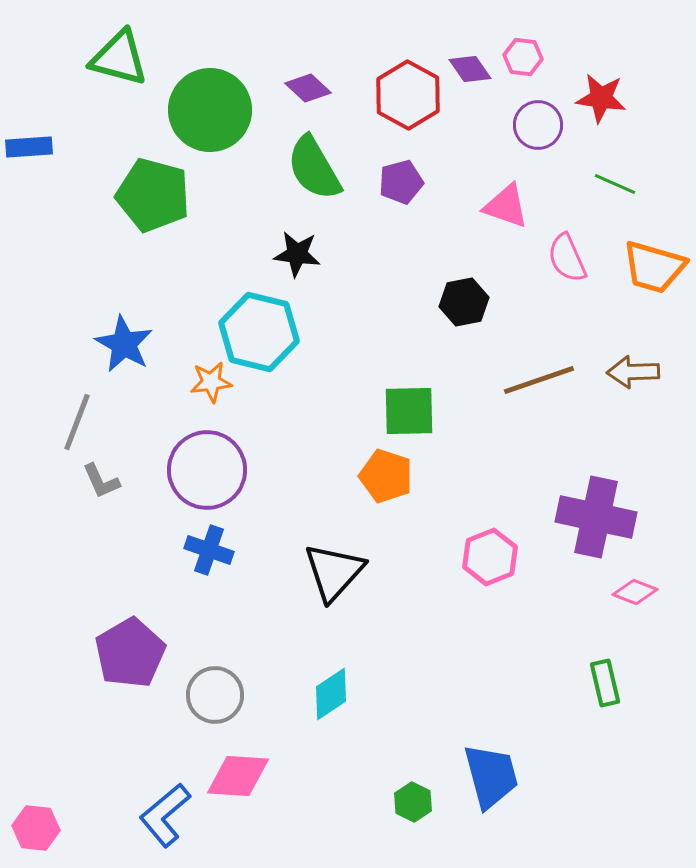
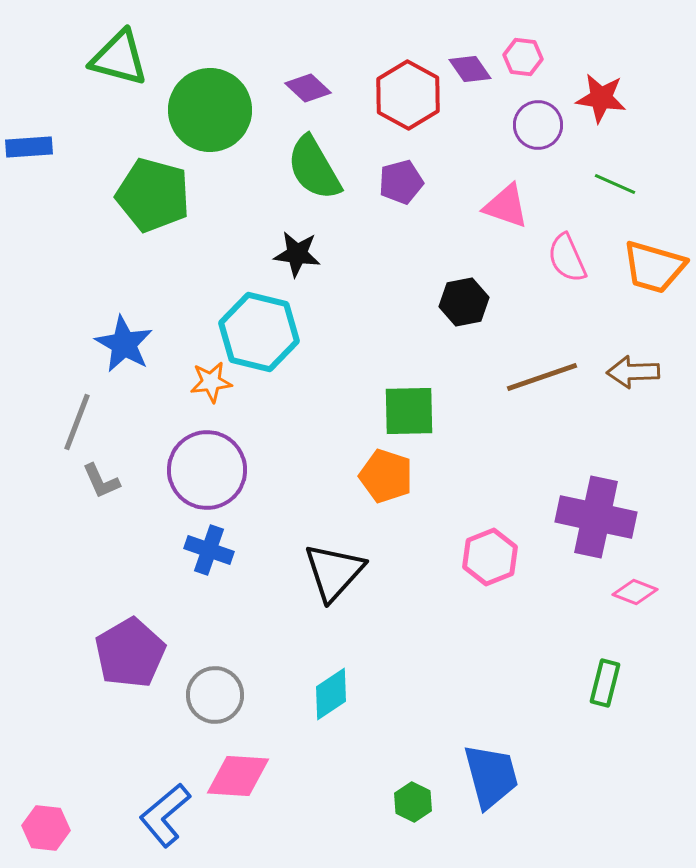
brown line at (539, 380): moved 3 px right, 3 px up
green rectangle at (605, 683): rotated 27 degrees clockwise
pink hexagon at (36, 828): moved 10 px right
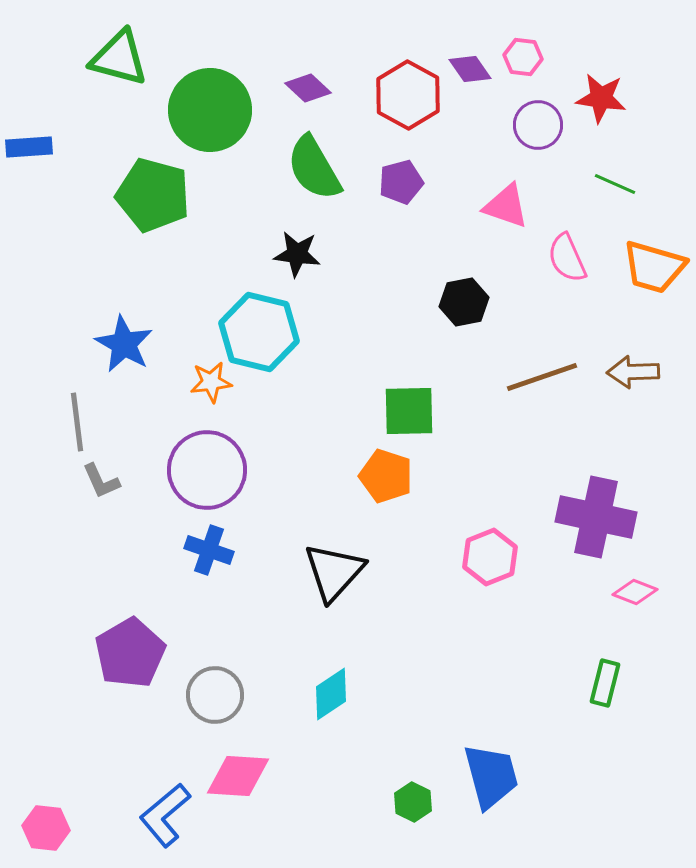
gray line at (77, 422): rotated 28 degrees counterclockwise
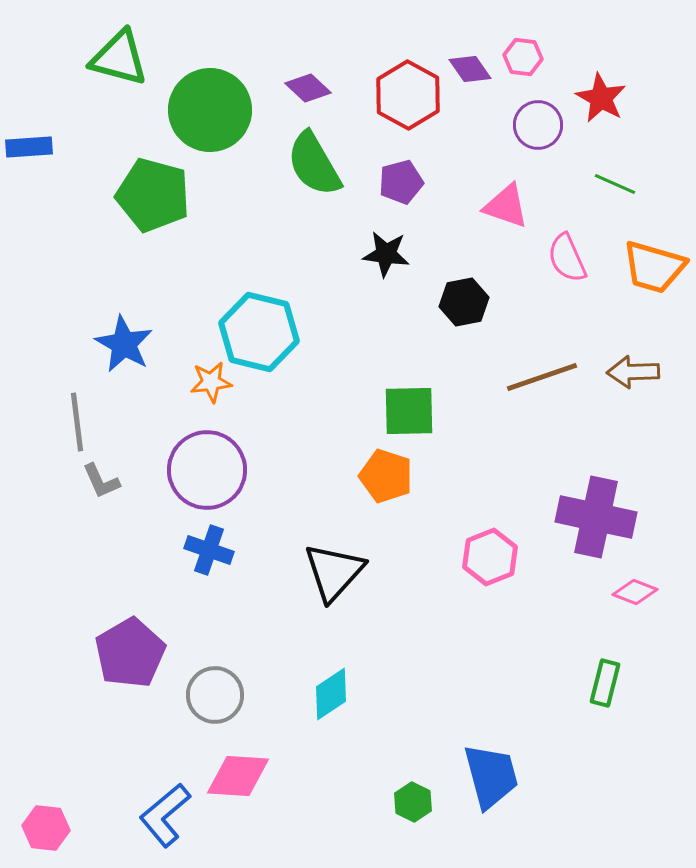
red star at (601, 98): rotated 21 degrees clockwise
green semicircle at (314, 168): moved 4 px up
black star at (297, 254): moved 89 px right
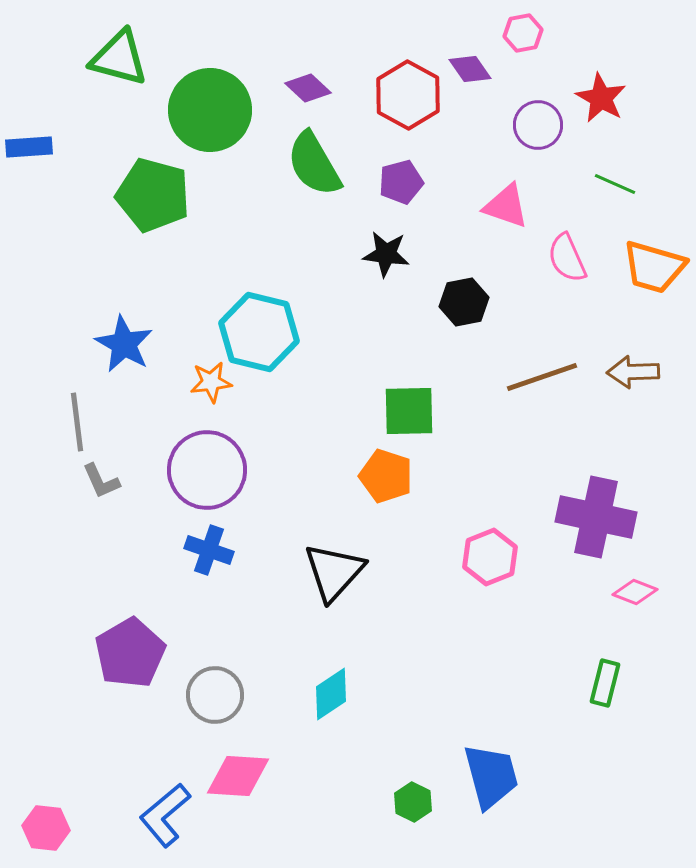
pink hexagon at (523, 57): moved 24 px up; rotated 18 degrees counterclockwise
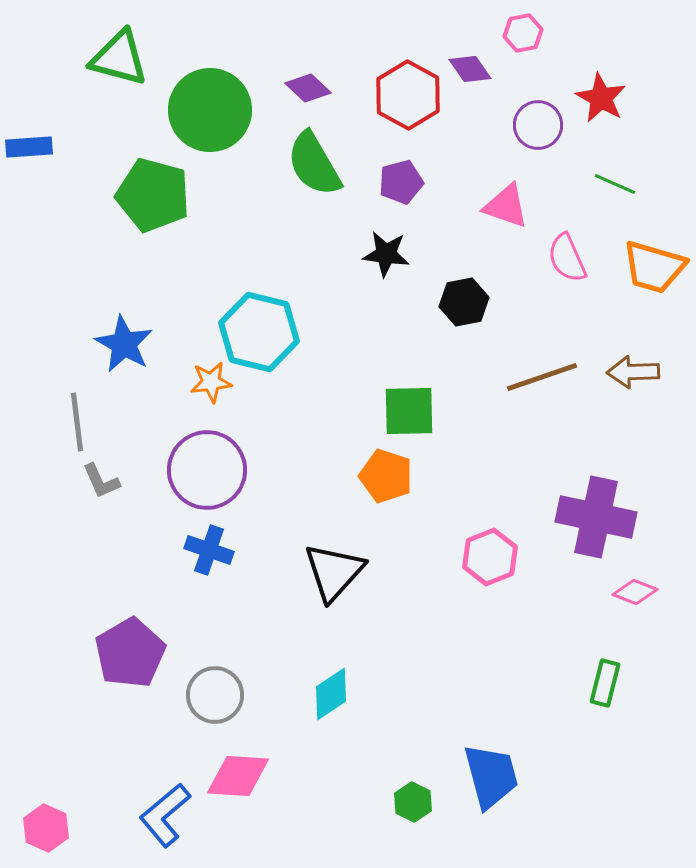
pink hexagon at (46, 828): rotated 18 degrees clockwise
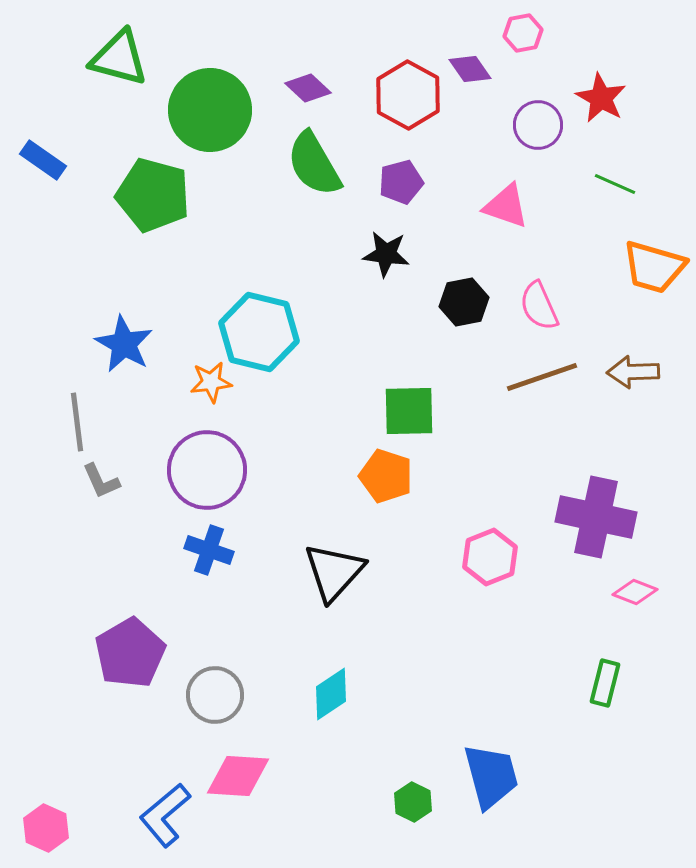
blue rectangle at (29, 147): moved 14 px right, 13 px down; rotated 39 degrees clockwise
pink semicircle at (567, 258): moved 28 px left, 48 px down
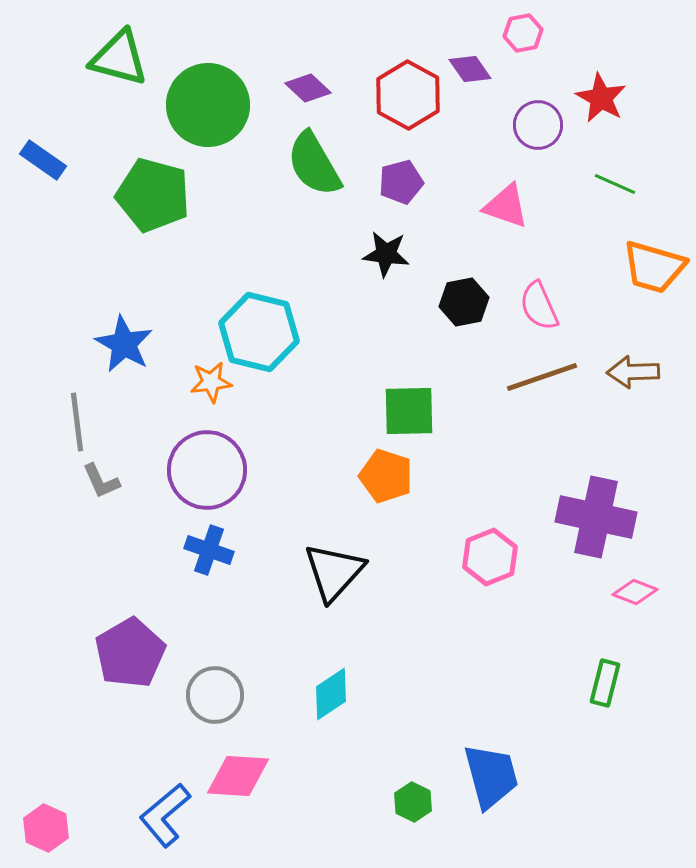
green circle at (210, 110): moved 2 px left, 5 px up
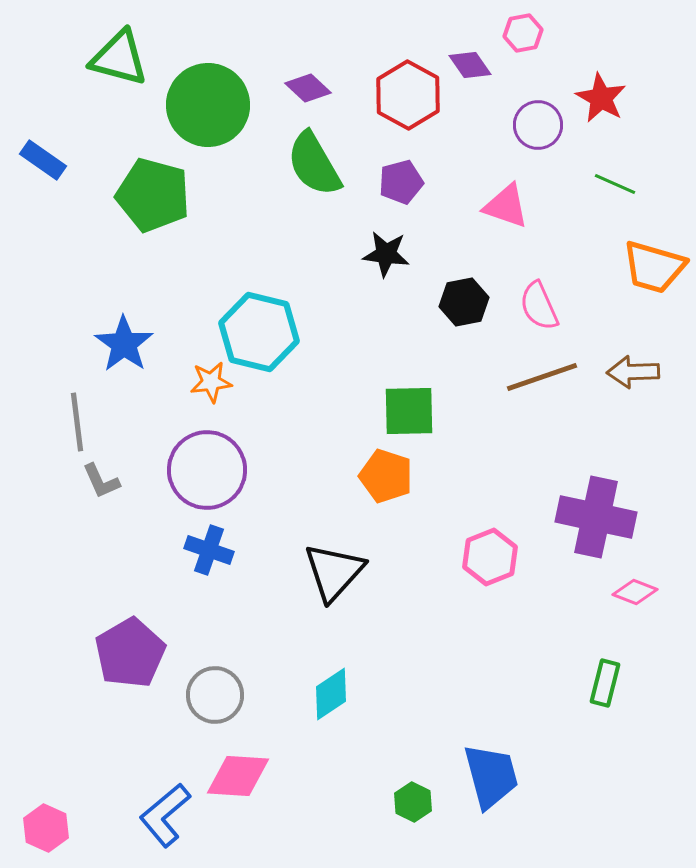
purple diamond at (470, 69): moved 4 px up
blue star at (124, 344): rotated 6 degrees clockwise
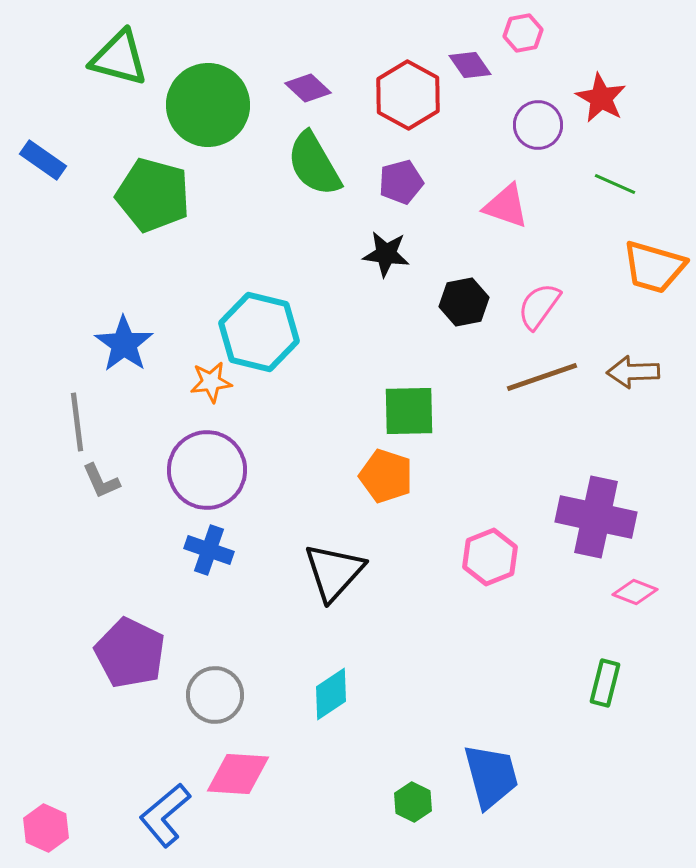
pink semicircle at (539, 306): rotated 60 degrees clockwise
purple pentagon at (130, 653): rotated 16 degrees counterclockwise
pink diamond at (238, 776): moved 2 px up
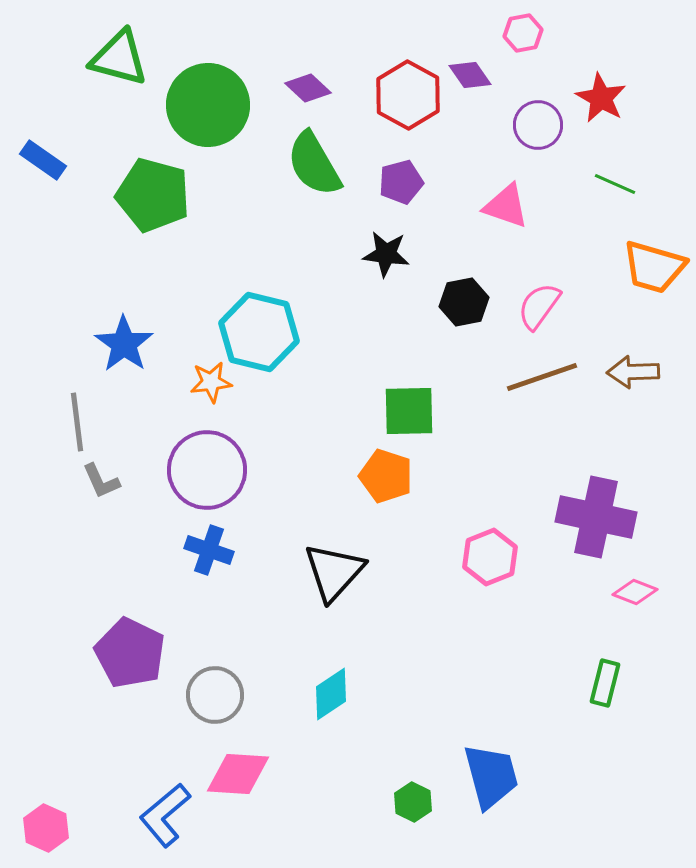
purple diamond at (470, 65): moved 10 px down
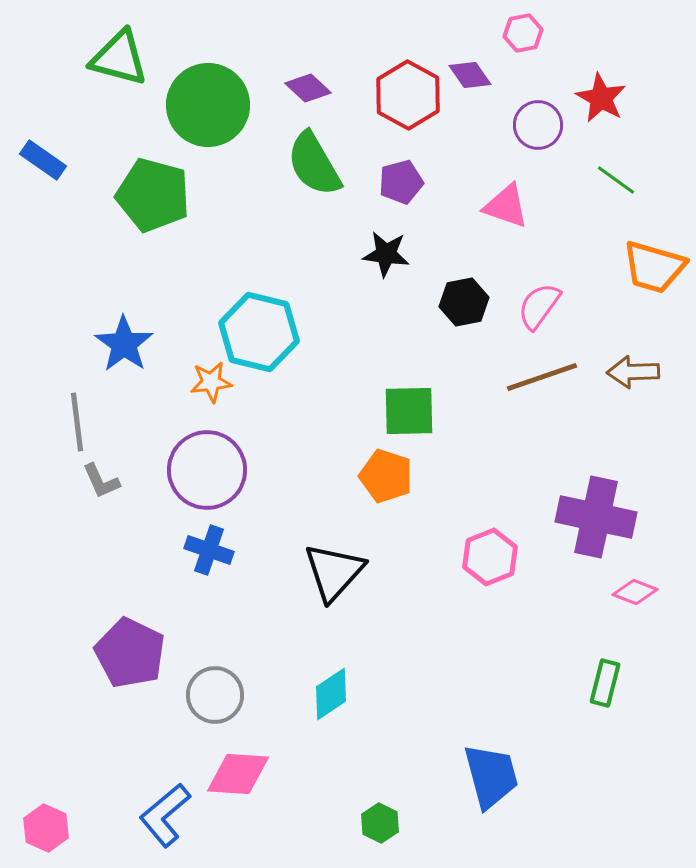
green line at (615, 184): moved 1 px right, 4 px up; rotated 12 degrees clockwise
green hexagon at (413, 802): moved 33 px left, 21 px down
